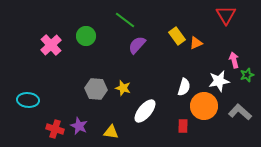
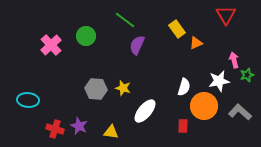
yellow rectangle: moved 7 px up
purple semicircle: rotated 18 degrees counterclockwise
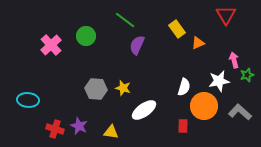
orange triangle: moved 2 px right
white ellipse: moved 1 px left, 1 px up; rotated 15 degrees clockwise
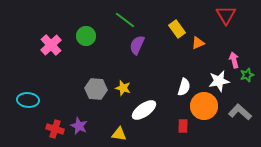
yellow triangle: moved 8 px right, 2 px down
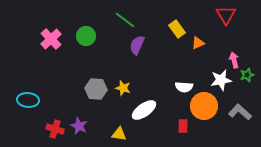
pink cross: moved 6 px up
white star: moved 2 px right, 1 px up
white semicircle: rotated 78 degrees clockwise
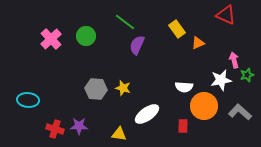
red triangle: rotated 35 degrees counterclockwise
green line: moved 2 px down
white ellipse: moved 3 px right, 4 px down
purple star: rotated 24 degrees counterclockwise
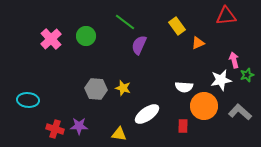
red triangle: moved 1 px down; rotated 30 degrees counterclockwise
yellow rectangle: moved 3 px up
purple semicircle: moved 2 px right
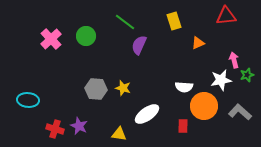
yellow rectangle: moved 3 px left, 5 px up; rotated 18 degrees clockwise
purple star: rotated 24 degrees clockwise
